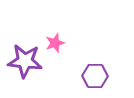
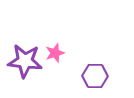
pink star: moved 10 px down
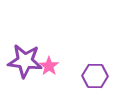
pink star: moved 6 px left, 13 px down; rotated 18 degrees counterclockwise
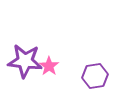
purple hexagon: rotated 10 degrees counterclockwise
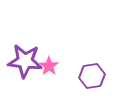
purple hexagon: moved 3 px left
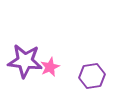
pink star: moved 1 px right, 1 px down; rotated 12 degrees clockwise
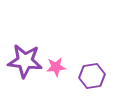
pink star: moved 6 px right; rotated 18 degrees clockwise
